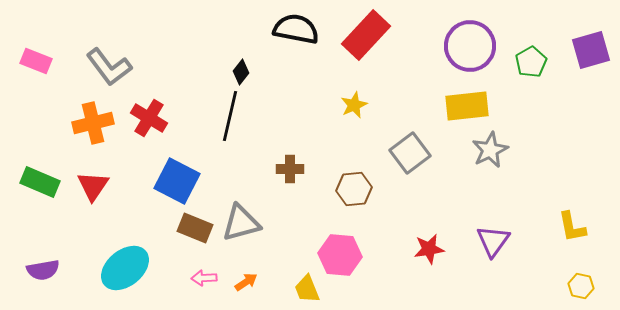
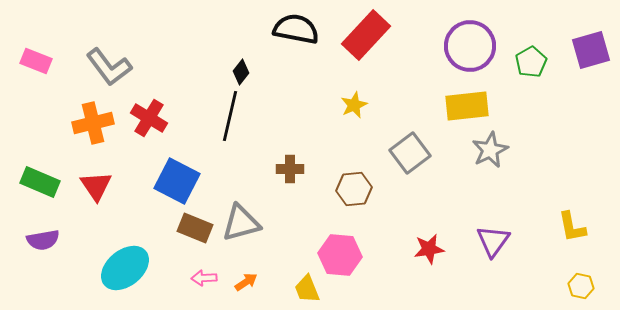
red triangle: moved 3 px right; rotated 8 degrees counterclockwise
purple semicircle: moved 30 px up
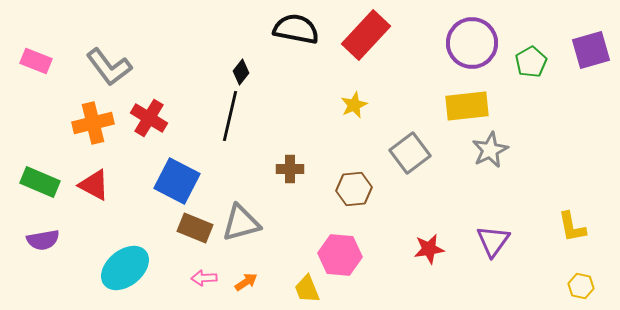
purple circle: moved 2 px right, 3 px up
red triangle: moved 2 px left, 1 px up; rotated 28 degrees counterclockwise
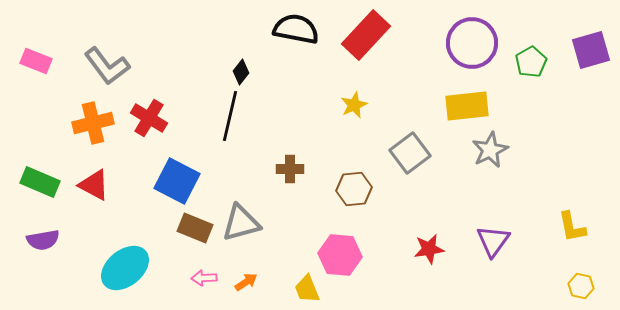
gray L-shape: moved 2 px left, 1 px up
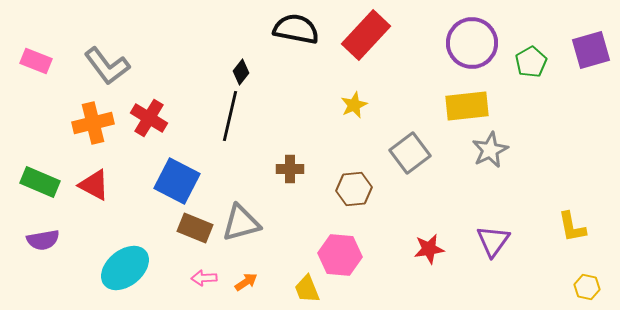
yellow hexagon: moved 6 px right, 1 px down
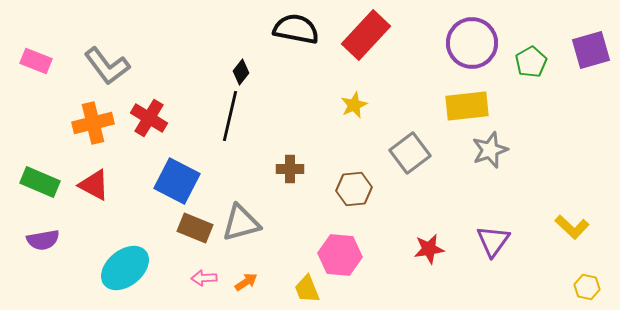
gray star: rotated 6 degrees clockwise
yellow L-shape: rotated 36 degrees counterclockwise
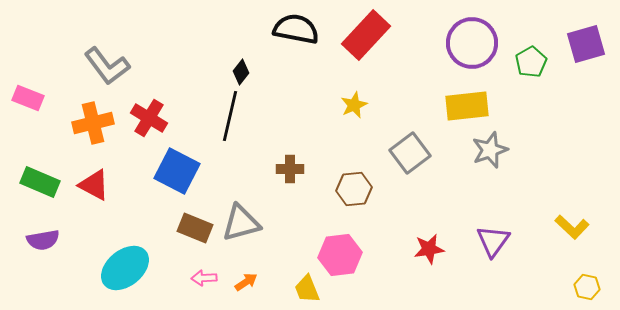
purple square: moved 5 px left, 6 px up
pink rectangle: moved 8 px left, 37 px down
blue square: moved 10 px up
pink hexagon: rotated 12 degrees counterclockwise
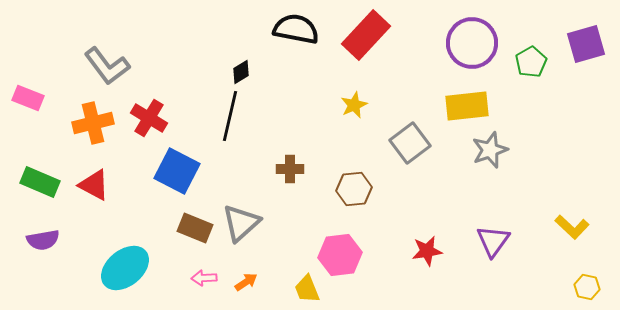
black diamond: rotated 20 degrees clockwise
gray square: moved 10 px up
gray triangle: rotated 27 degrees counterclockwise
red star: moved 2 px left, 2 px down
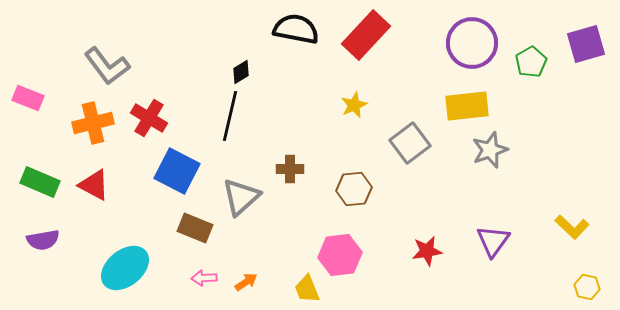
gray triangle: moved 26 px up
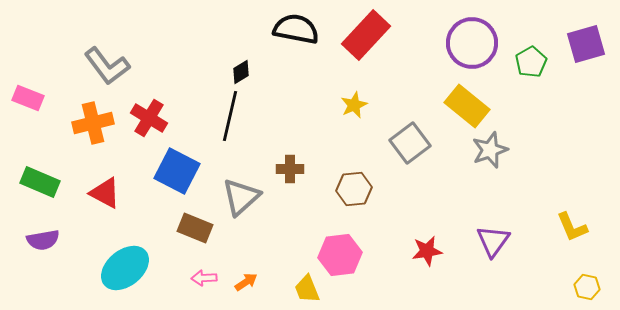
yellow rectangle: rotated 45 degrees clockwise
red triangle: moved 11 px right, 8 px down
yellow L-shape: rotated 24 degrees clockwise
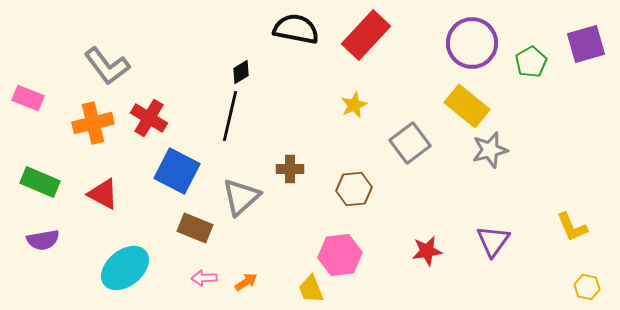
gray star: rotated 6 degrees clockwise
red triangle: moved 2 px left, 1 px down
yellow trapezoid: moved 4 px right
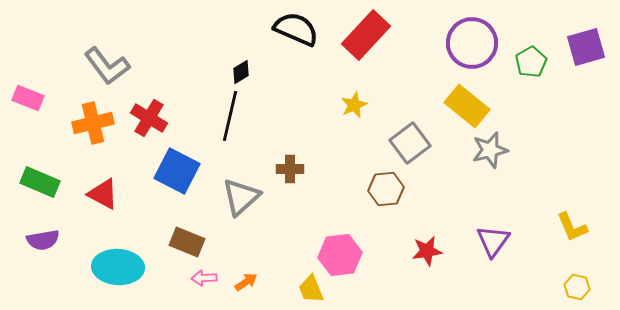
black semicircle: rotated 12 degrees clockwise
purple square: moved 3 px down
brown hexagon: moved 32 px right
brown rectangle: moved 8 px left, 14 px down
cyan ellipse: moved 7 px left, 1 px up; rotated 42 degrees clockwise
yellow hexagon: moved 10 px left
